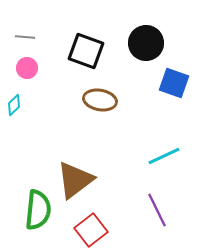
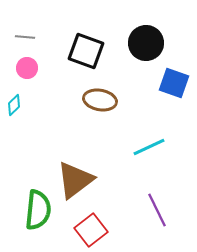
cyan line: moved 15 px left, 9 px up
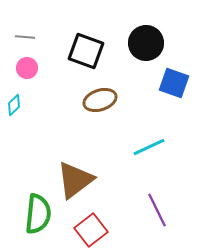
brown ellipse: rotated 28 degrees counterclockwise
green semicircle: moved 4 px down
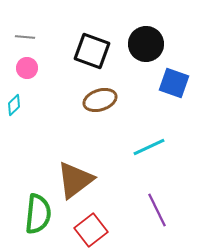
black circle: moved 1 px down
black square: moved 6 px right
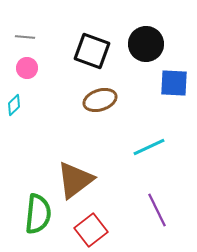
blue square: rotated 16 degrees counterclockwise
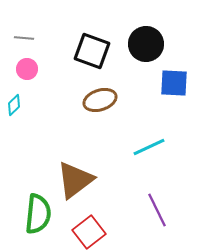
gray line: moved 1 px left, 1 px down
pink circle: moved 1 px down
red square: moved 2 px left, 2 px down
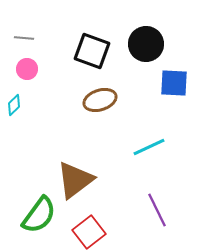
green semicircle: moved 1 px right, 1 px down; rotated 30 degrees clockwise
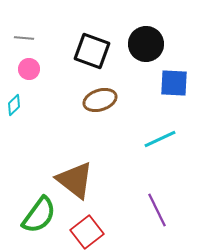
pink circle: moved 2 px right
cyan line: moved 11 px right, 8 px up
brown triangle: rotated 45 degrees counterclockwise
red square: moved 2 px left
